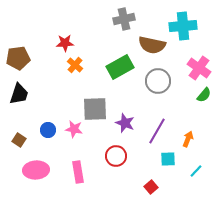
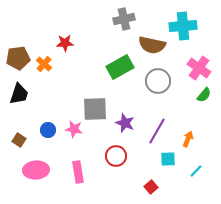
orange cross: moved 31 px left, 1 px up
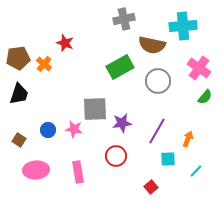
red star: rotated 24 degrees clockwise
green semicircle: moved 1 px right, 2 px down
purple star: moved 3 px left; rotated 30 degrees counterclockwise
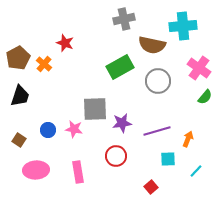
brown pentagon: rotated 20 degrees counterclockwise
black trapezoid: moved 1 px right, 2 px down
purple line: rotated 44 degrees clockwise
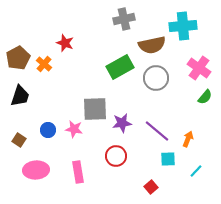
brown semicircle: rotated 24 degrees counterclockwise
gray circle: moved 2 px left, 3 px up
purple line: rotated 56 degrees clockwise
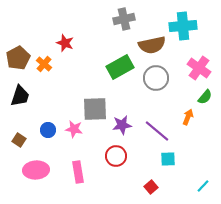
purple star: moved 2 px down
orange arrow: moved 22 px up
cyan line: moved 7 px right, 15 px down
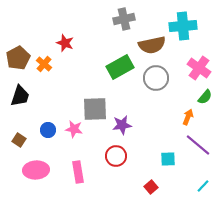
purple line: moved 41 px right, 14 px down
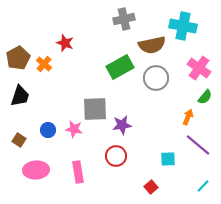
cyan cross: rotated 16 degrees clockwise
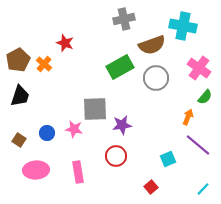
brown semicircle: rotated 8 degrees counterclockwise
brown pentagon: moved 2 px down
blue circle: moved 1 px left, 3 px down
cyan square: rotated 21 degrees counterclockwise
cyan line: moved 3 px down
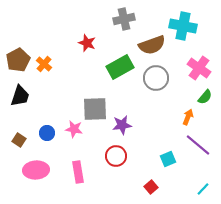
red star: moved 22 px right
